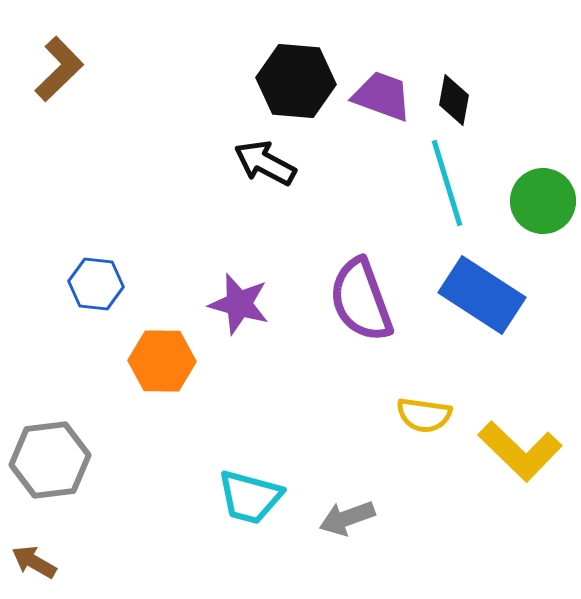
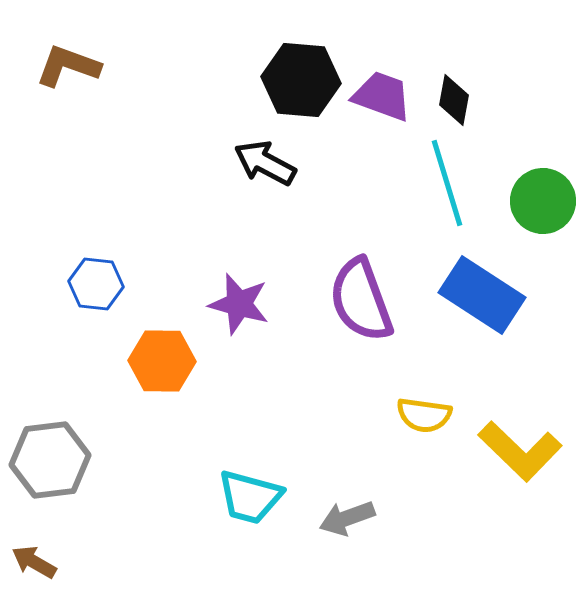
brown L-shape: moved 9 px right, 3 px up; rotated 116 degrees counterclockwise
black hexagon: moved 5 px right, 1 px up
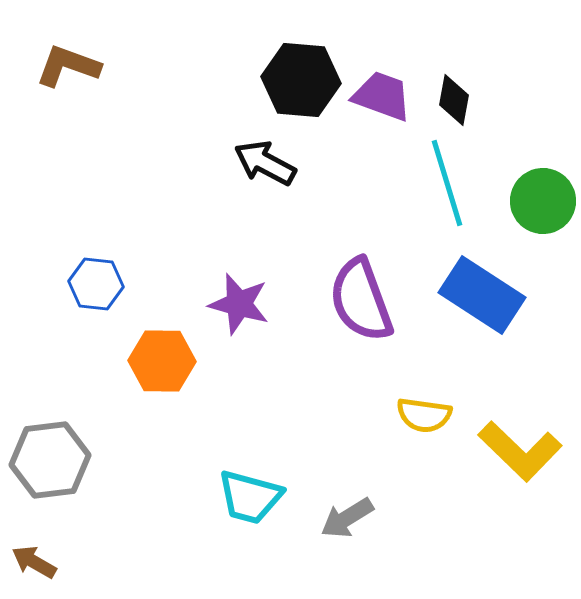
gray arrow: rotated 12 degrees counterclockwise
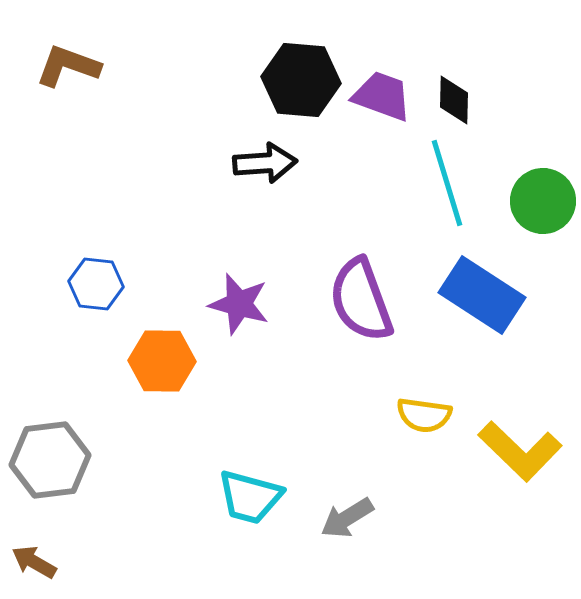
black diamond: rotated 9 degrees counterclockwise
black arrow: rotated 148 degrees clockwise
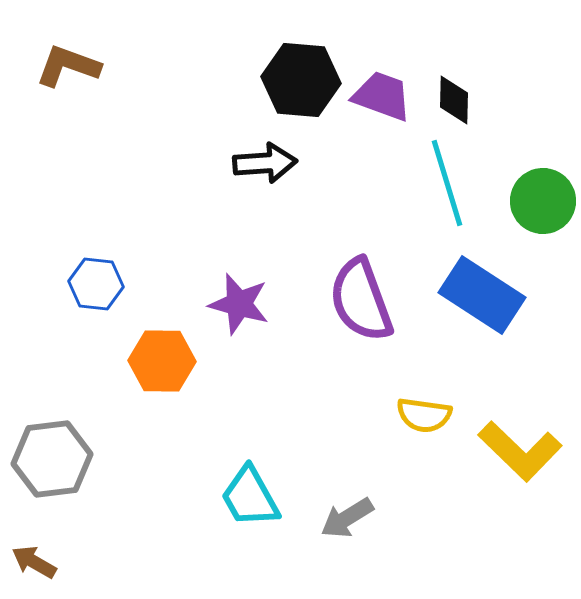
gray hexagon: moved 2 px right, 1 px up
cyan trapezoid: rotated 46 degrees clockwise
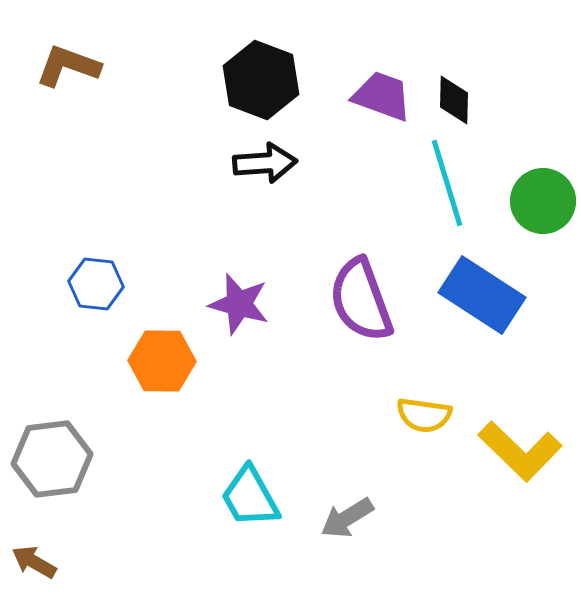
black hexagon: moved 40 px left; rotated 16 degrees clockwise
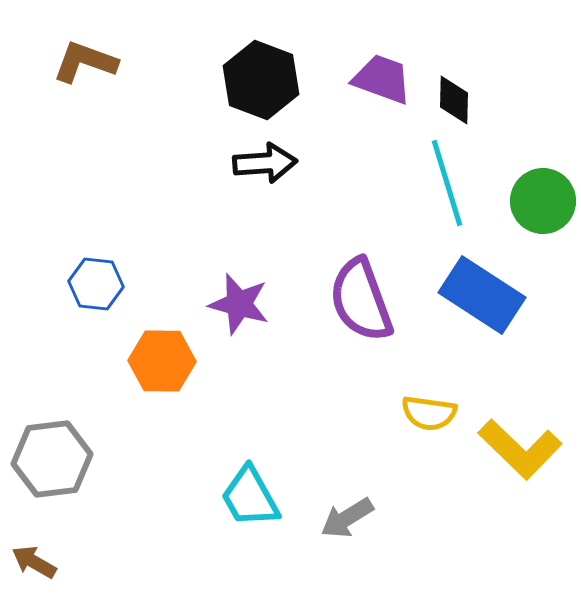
brown L-shape: moved 17 px right, 4 px up
purple trapezoid: moved 17 px up
yellow semicircle: moved 5 px right, 2 px up
yellow L-shape: moved 2 px up
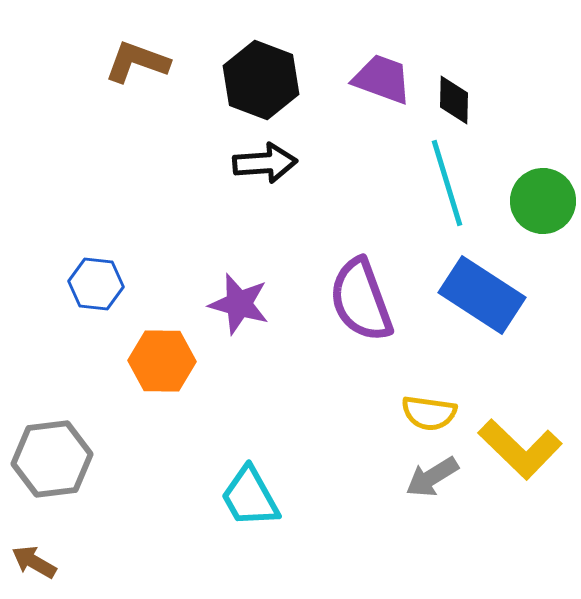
brown L-shape: moved 52 px right
gray arrow: moved 85 px right, 41 px up
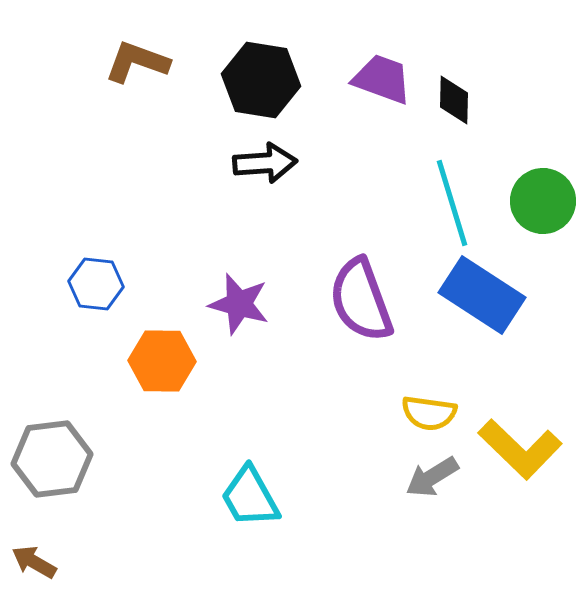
black hexagon: rotated 12 degrees counterclockwise
cyan line: moved 5 px right, 20 px down
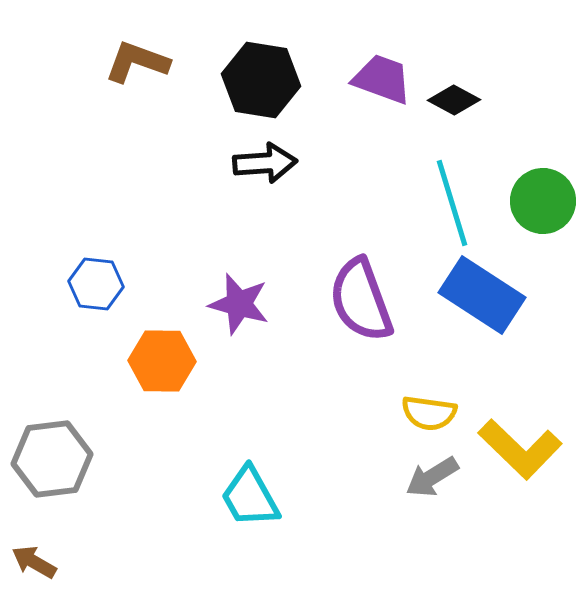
black diamond: rotated 63 degrees counterclockwise
